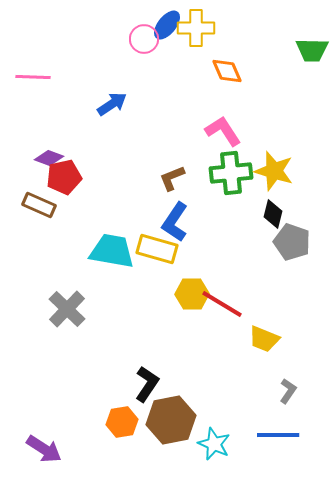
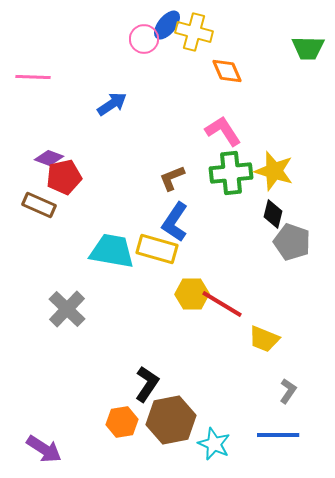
yellow cross: moved 2 px left, 4 px down; rotated 15 degrees clockwise
green trapezoid: moved 4 px left, 2 px up
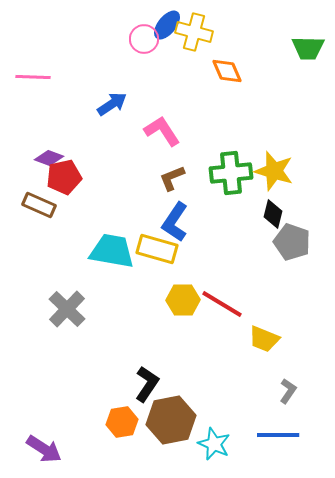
pink L-shape: moved 61 px left
yellow hexagon: moved 9 px left, 6 px down
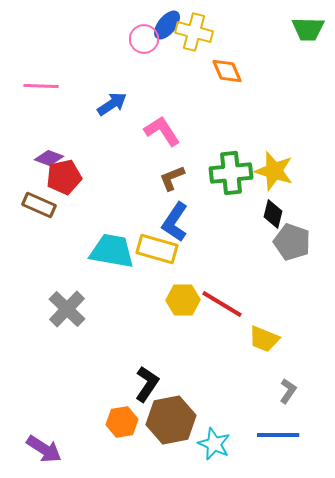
green trapezoid: moved 19 px up
pink line: moved 8 px right, 9 px down
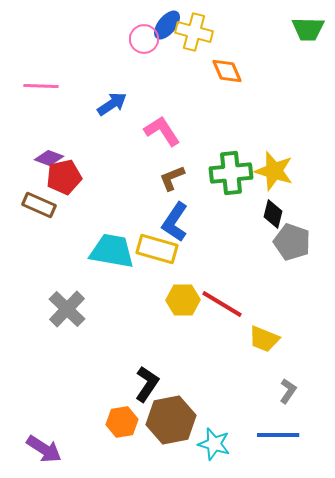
cyan star: rotated 8 degrees counterclockwise
